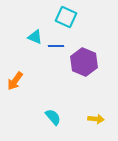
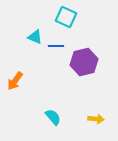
purple hexagon: rotated 24 degrees clockwise
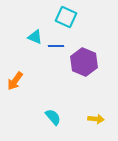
purple hexagon: rotated 24 degrees counterclockwise
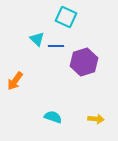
cyan triangle: moved 2 px right, 2 px down; rotated 21 degrees clockwise
purple hexagon: rotated 20 degrees clockwise
cyan semicircle: rotated 30 degrees counterclockwise
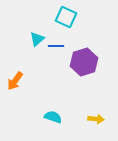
cyan triangle: rotated 35 degrees clockwise
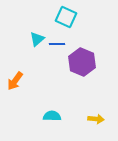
blue line: moved 1 px right, 2 px up
purple hexagon: moved 2 px left; rotated 20 degrees counterclockwise
cyan semicircle: moved 1 px left, 1 px up; rotated 18 degrees counterclockwise
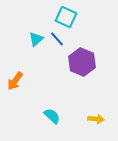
cyan triangle: moved 1 px left
blue line: moved 5 px up; rotated 49 degrees clockwise
cyan semicircle: rotated 42 degrees clockwise
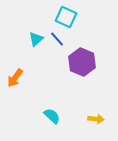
orange arrow: moved 3 px up
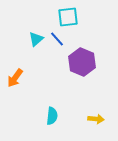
cyan square: moved 2 px right; rotated 30 degrees counterclockwise
cyan semicircle: rotated 54 degrees clockwise
